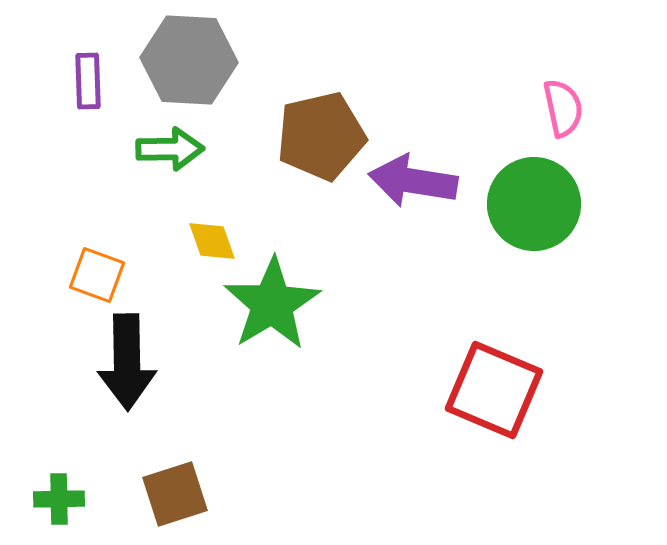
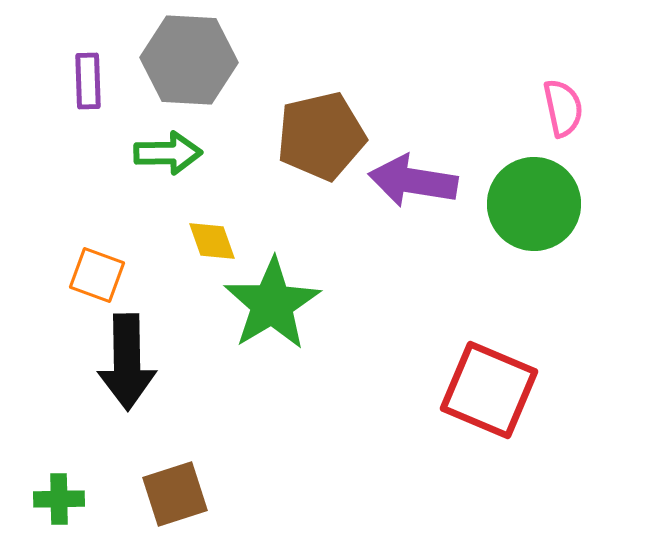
green arrow: moved 2 px left, 4 px down
red square: moved 5 px left
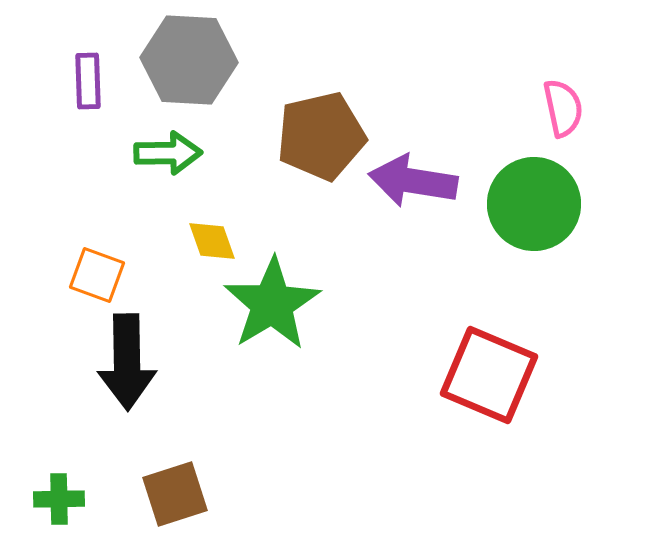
red square: moved 15 px up
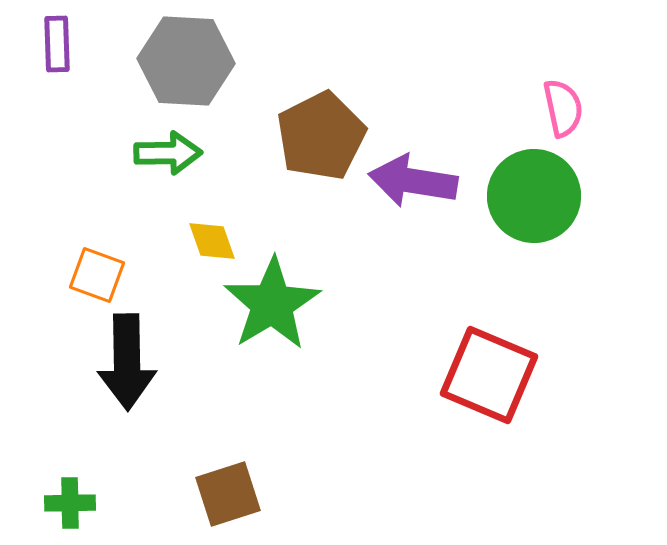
gray hexagon: moved 3 px left, 1 px down
purple rectangle: moved 31 px left, 37 px up
brown pentagon: rotated 14 degrees counterclockwise
green circle: moved 8 px up
brown square: moved 53 px right
green cross: moved 11 px right, 4 px down
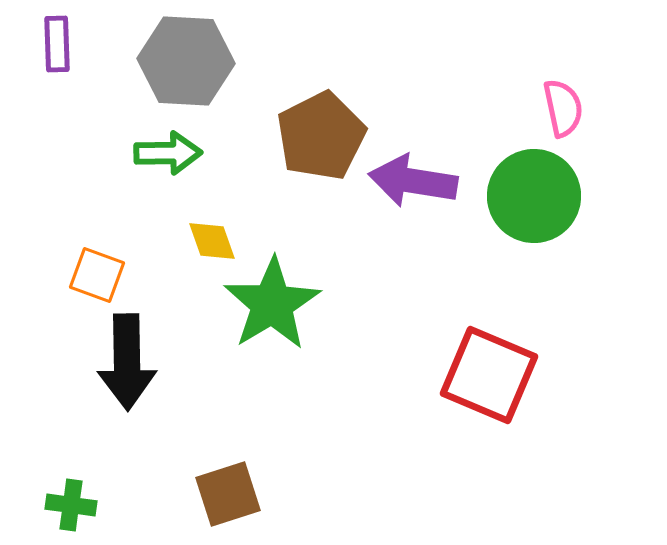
green cross: moved 1 px right, 2 px down; rotated 9 degrees clockwise
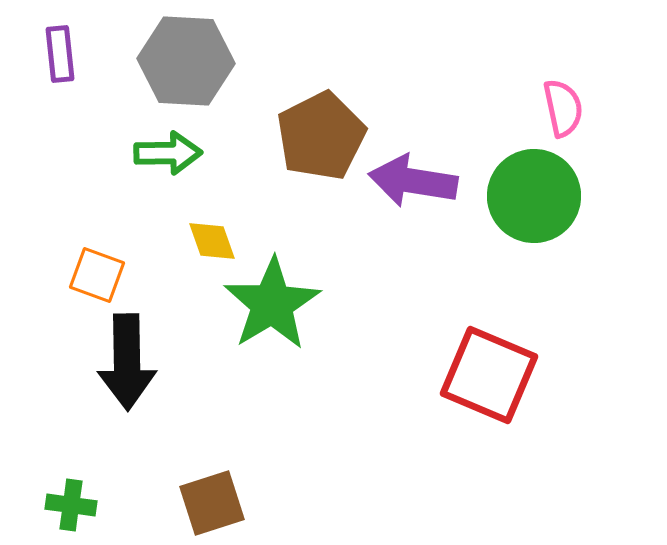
purple rectangle: moved 3 px right, 10 px down; rotated 4 degrees counterclockwise
brown square: moved 16 px left, 9 px down
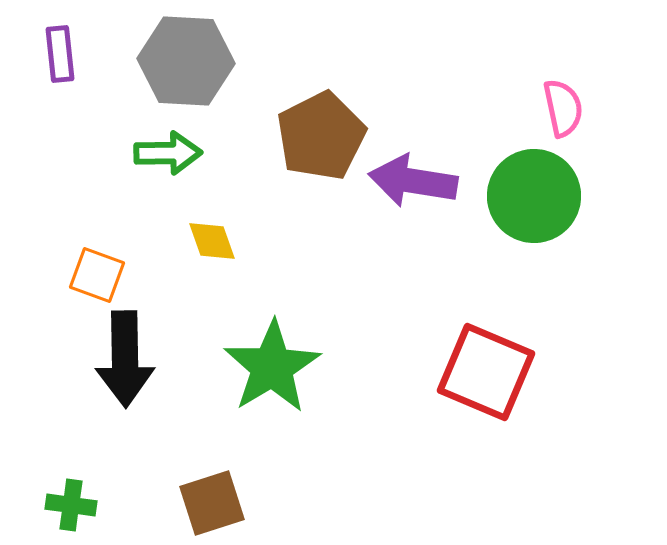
green star: moved 63 px down
black arrow: moved 2 px left, 3 px up
red square: moved 3 px left, 3 px up
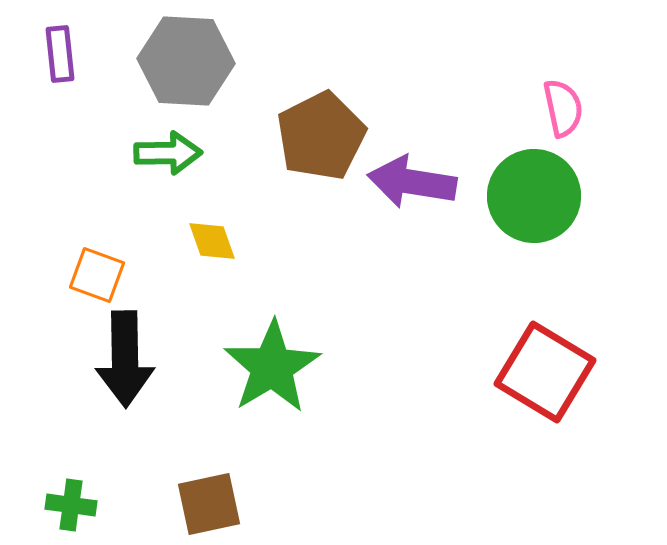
purple arrow: moved 1 px left, 1 px down
red square: moved 59 px right; rotated 8 degrees clockwise
brown square: moved 3 px left, 1 px down; rotated 6 degrees clockwise
